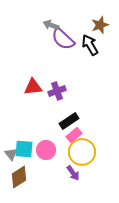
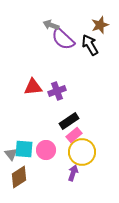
purple arrow: rotated 126 degrees counterclockwise
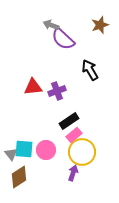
black arrow: moved 25 px down
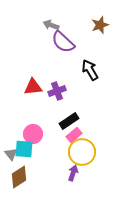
purple semicircle: moved 3 px down
pink circle: moved 13 px left, 16 px up
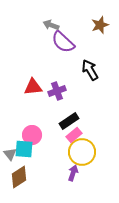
pink circle: moved 1 px left, 1 px down
gray triangle: moved 1 px left
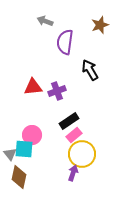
gray arrow: moved 6 px left, 4 px up
purple semicircle: moved 2 px right; rotated 55 degrees clockwise
yellow circle: moved 2 px down
brown diamond: rotated 45 degrees counterclockwise
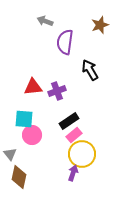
cyan square: moved 30 px up
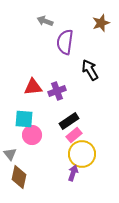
brown star: moved 1 px right, 2 px up
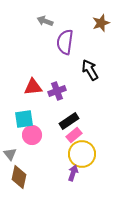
cyan square: rotated 12 degrees counterclockwise
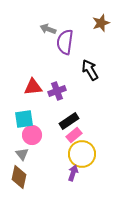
gray arrow: moved 3 px right, 8 px down
gray triangle: moved 12 px right
